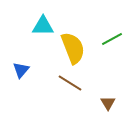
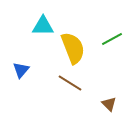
brown triangle: moved 1 px right, 1 px down; rotated 14 degrees counterclockwise
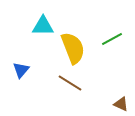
brown triangle: moved 12 px right; rotated 21 degrees counterclockwise
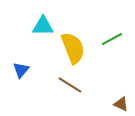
brown line: moved 2 px down
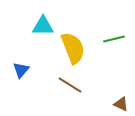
green line: moved 2 px right; rotated 15 degrees clockwise
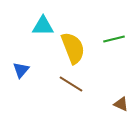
brown line: moved 1 px right, 1 px up
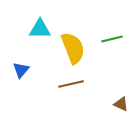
cyan triangle: moved 3 px left, 3 px down
green line: moved 2 px left
brown line: rotated 45 degrees counterclockwise
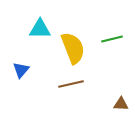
brown triangle: rotated 21 degrees counterclockwise
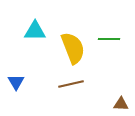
cyan triangle: moved 5 px left, 2 px down
green line: moved 3 px left; rotated 15 degrees clockwise
blue triangle: moved 5 px left, 12 px down; rotated 12 degrees counterclockwise
